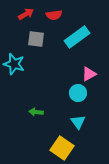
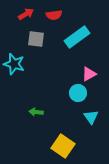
cyan triangle: moved 13 px right, 5 px up
yellow square: moved 1 px right, 2 px up
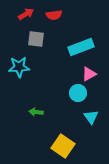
cyan rectangle: moved 4 px right, 10 px down; rotated 15 degrees clockwise
cyan star: moved 5 px right, 3 px down; rotated 20 degrees counterclockwise
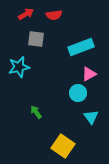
cyan star: rotated 10 degrees counterclockwise
green arrow: rotated 48 degrees clockwise
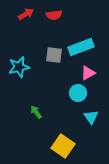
gray square: moved 18 px right, 16 px down
pink triangle: moved 1 px left, 1 px up
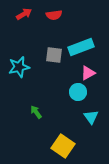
red arrow: moved 2 px left
cyan circle: moved 1 px up
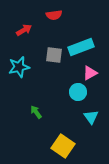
red arrow: moved 16 px down
pink triangle: moved 2 px right
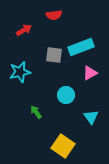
cyan star: moved 1 px right, 5 px down
cyan circle: moved 12 px left, 3 px down
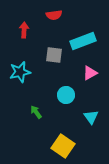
red arrow: rotated 56 degrees counterclockwise
cyan rectangle: moved 2 px right, 6 px up
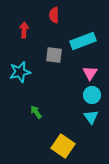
red semicircle: rotated 98 degrees clockwise
pink triangle: rotated 28 degrees counterclockwise
cyan circle: moved 26 px right
